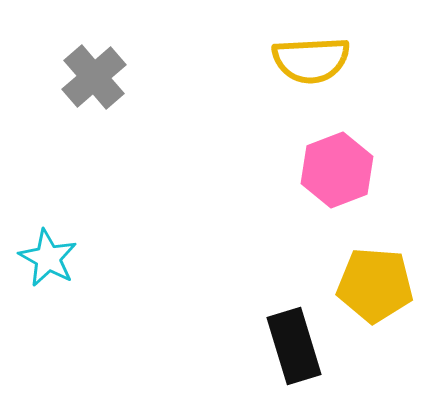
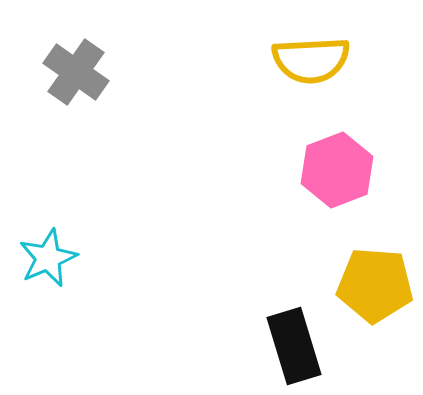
gray cross: moved 18 px left, 5 px up; rotated 14 degrees counterclockwise
cyan star: rotated 20 degrees clockwise
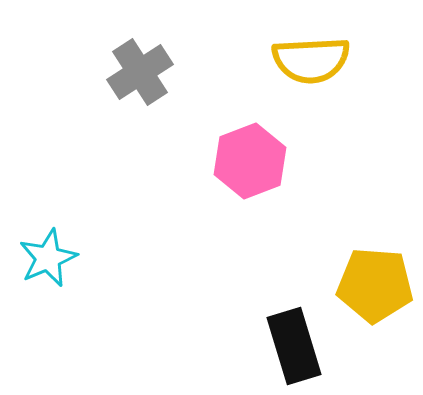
gray cross: moved 64 px right; rotated 22 degrees clockwise
pink hexagon: moved 87 px left, 9 px up
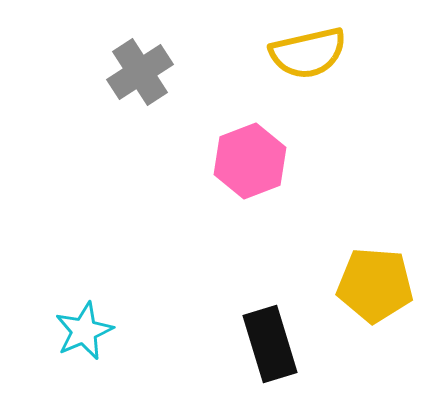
yellow semicircle: moved 3 px left, 7 px up; rotated 10 degrees counterclockwise
cyan star: moved 36 px right, 73 px down
black rectangle: moved 24 px left, 2 px up
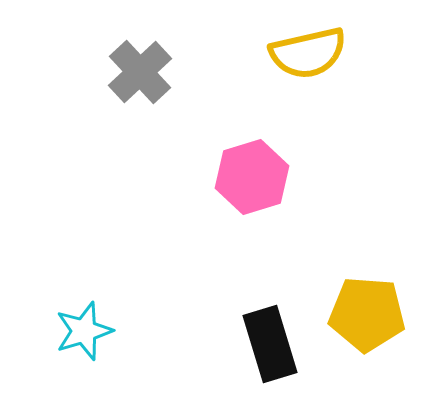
gray cross: rotated 10 degrees counterclockwise
pink hexagon: moved 2 px right, 16 px down; rotated 4 degrees clockwise
yellow pentagon: moved 8 px left, 29 px down
cyan star: rotated 6 degrees clockwise
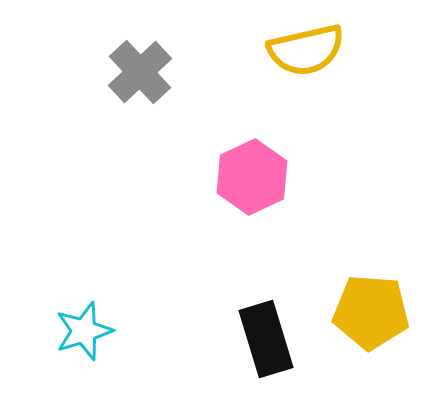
yellow semicircle: moved 2 px left, 3 px up
pink hexagon: rotated 8 degrees counterclockwise
yellow pentagon: moved 4 px right, 2 px up
black rectangle: moved 4 px left, 5 px up
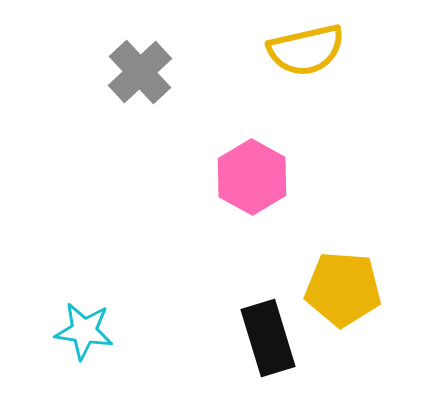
pink hexagon: rotated 6 degrees counterclockwise
yellow pentagon: moved 28 px left, 23 px up
cyan star: rotated 26 degrees clockwise
black rectangle: moved 2 px right, 1 px up
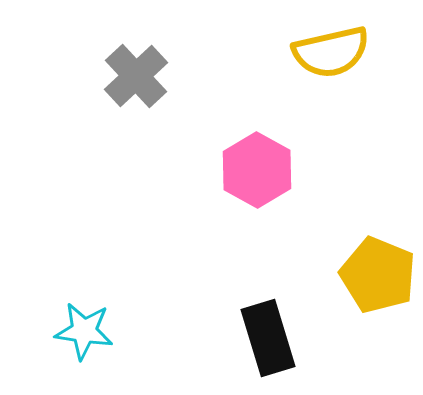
yellow semicircle: moved 25 px right, 2 px down
gray cross: moved 4 px left, 4 px down
pink hexagon: moved 5 px right, 7 px up
yellow pentagon: moved 35 px right, 14 px up; rotated 18 degrees clockwise
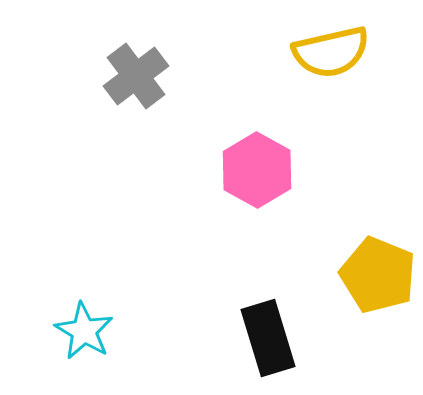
gray cross: rotated 6 degrees clockwise
cyan star: rotated 22 degrees clockwise
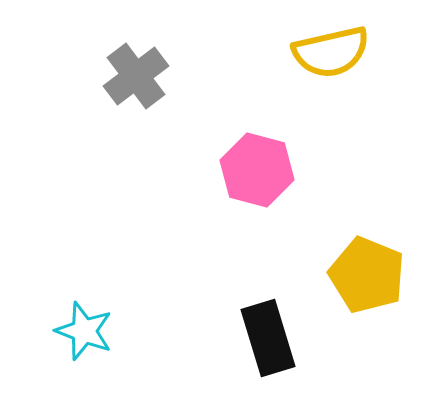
pink hexagon: rotated 14 degrees counterclockwise
yellow pentagon: moved 11 px left
cyan star: rotated 10 degrees counterclockwise
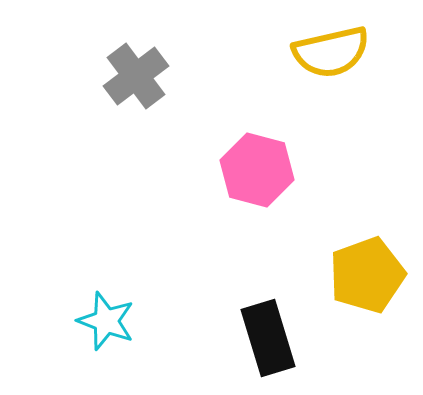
yellow pentagon: rotated 30 degrees clockwise
cyan star: moved 22 px right, 10 px up
